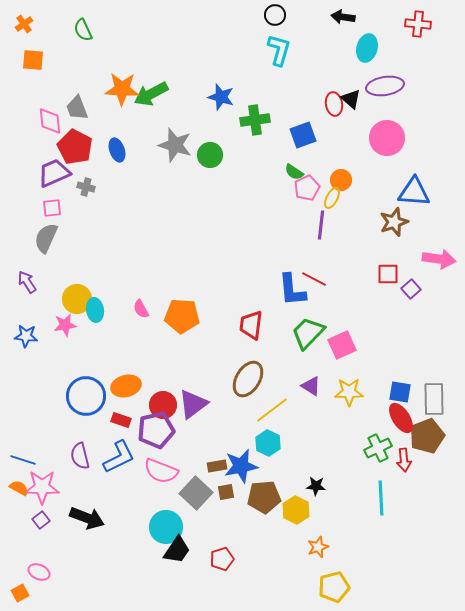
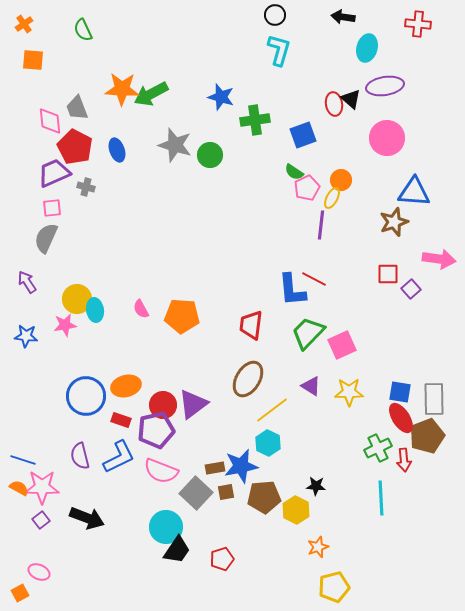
brown rectangle at (217, 466): moved 2 px left, 2 px down
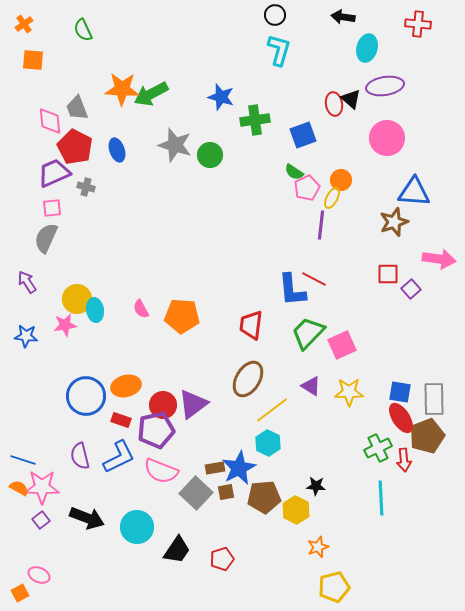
blue star at (241, 466): moved 2 px left, 2 px down; rotated 16 degrees counterclockwise
cyan circle at (166, 527): moved 29 px left
pink ellipse at (39, 572): moved 3 px down
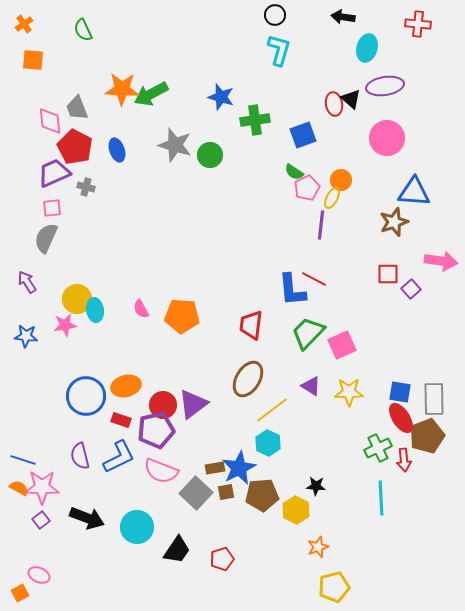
pink arrow at (439, 259): moved 2 px right, 2 px down
brown pentagon at (264, 497): moved 2 px left, 2 px up
